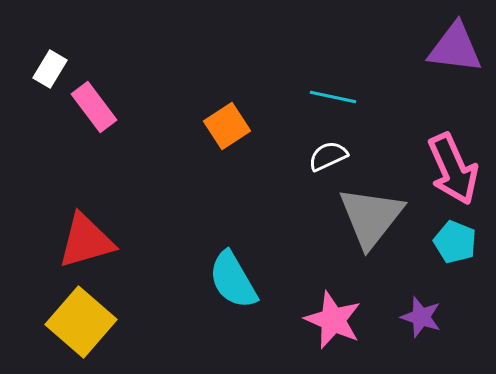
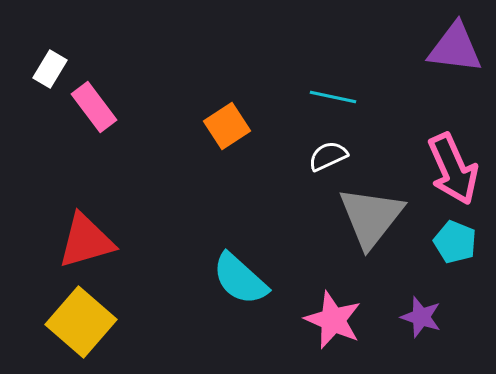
cyan semicircle: moved 7 px right, 1 px up; rotated 18 degrees counterclockwise
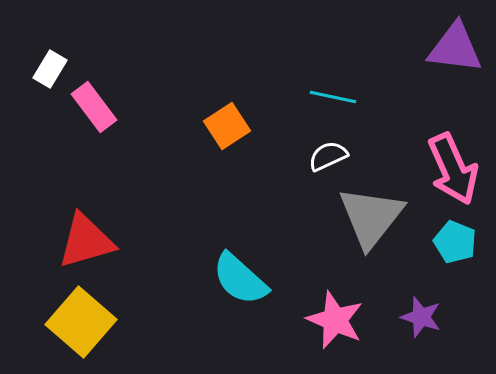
pink star: moved 2 px right
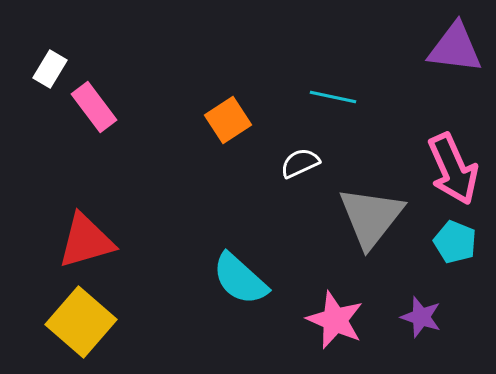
orange square: moved 1 px right, 6 px up
white semicircle: moved 28 px left, 7 px down
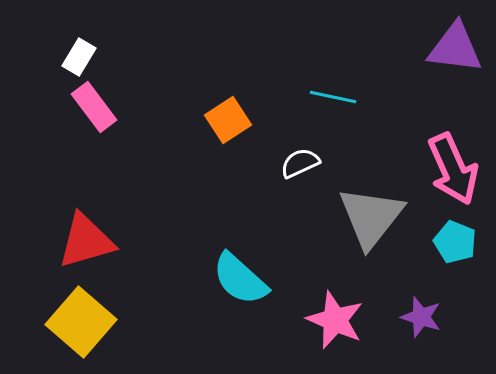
white rectangle: moved 29 px right, 12 px up
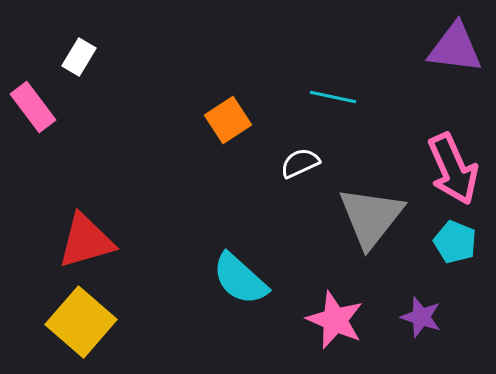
pink rectangle: moved 61 px left
